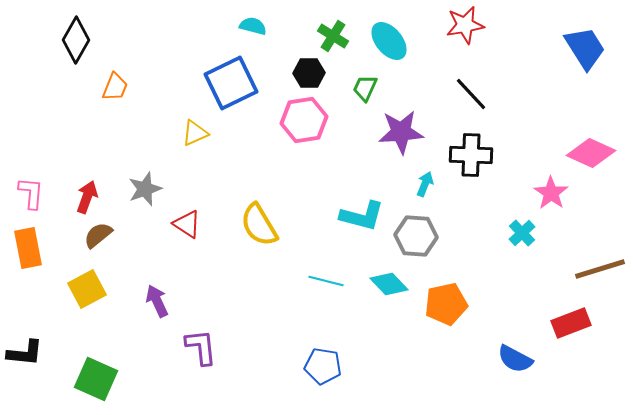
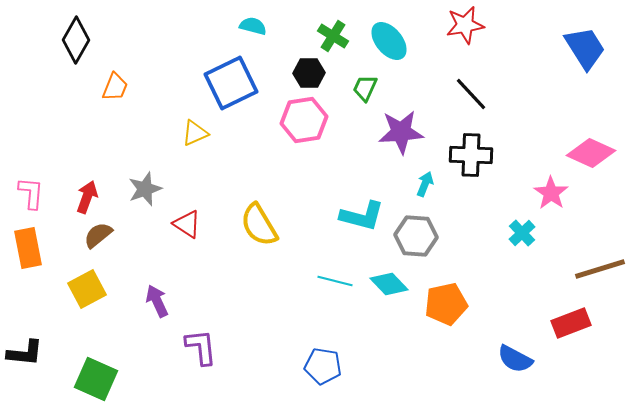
cyan line: moved 9 px right
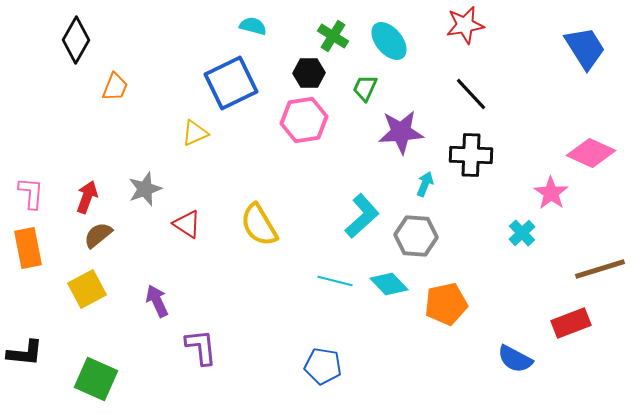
cyan L-shape: rotated 57 degrees counterclockwise
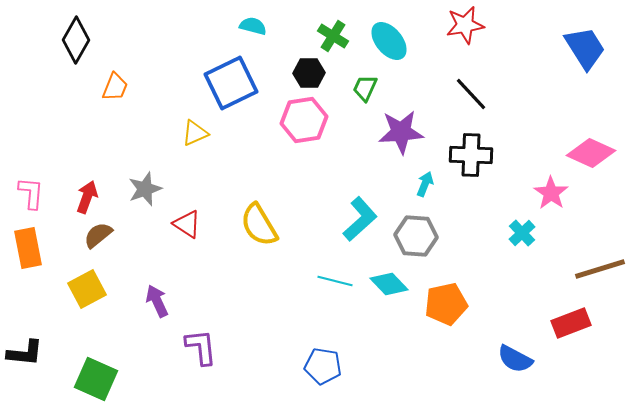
cyan L-shape: moved 2 px left, 3 px down
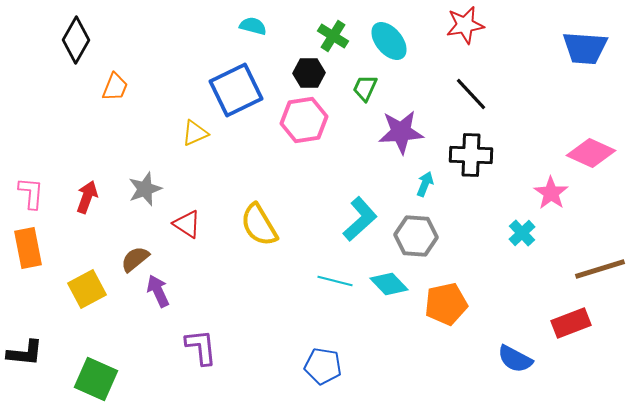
blue trapezoid: rotated 126 degrees clockwise
blue square: moved 5 px right, 7 px down
brown semicircle: moved 37 px right, 24 px down
purple arrow: moved 1 px right, 10 px up
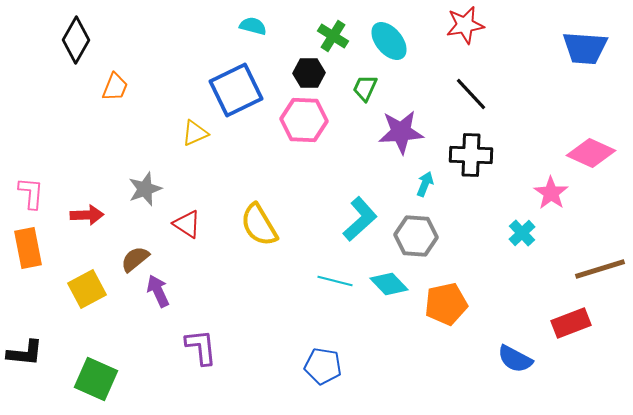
pink hexagon: rotated 12 degrees clockwise
red arrow: moved 18 px down; rotated 68 degrees clockwise
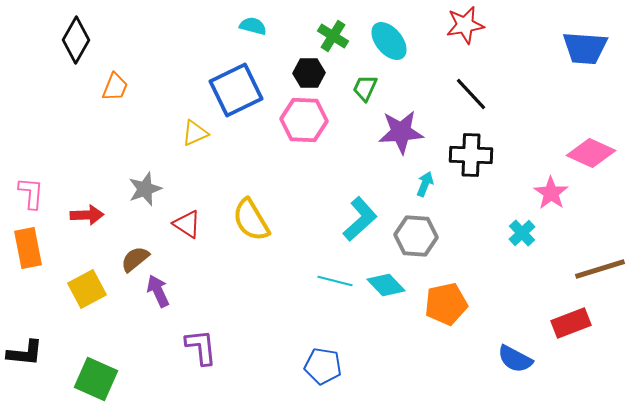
yellow semicircle: moved 8 px left, 5 px up
cyan diamond: moved 3 px left, 1 px down
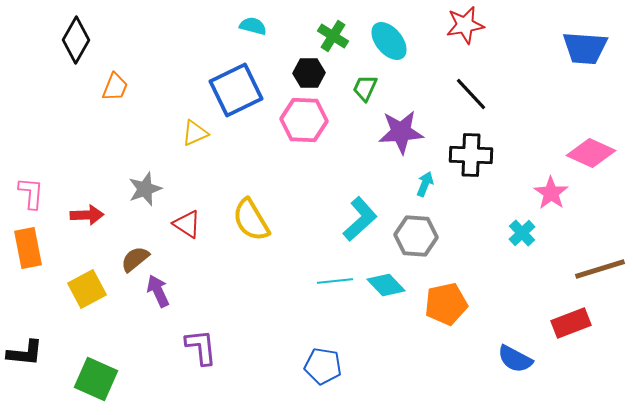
cyan line: rotated 20 degrees counterclockwise
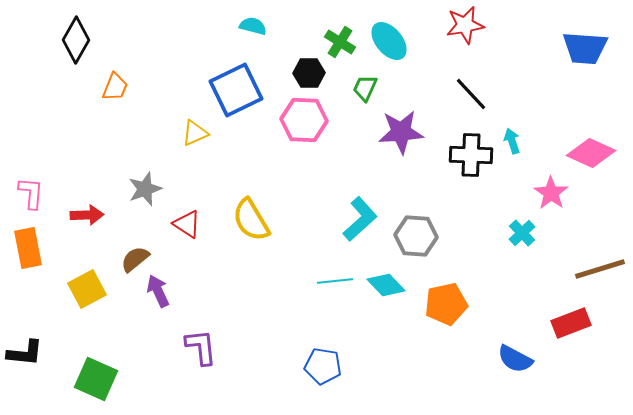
green cross: moved 7 px right, 6 px down
cyan arrow: moved 87 px right, 43 px up; rotated 40 degrees counterclockwise
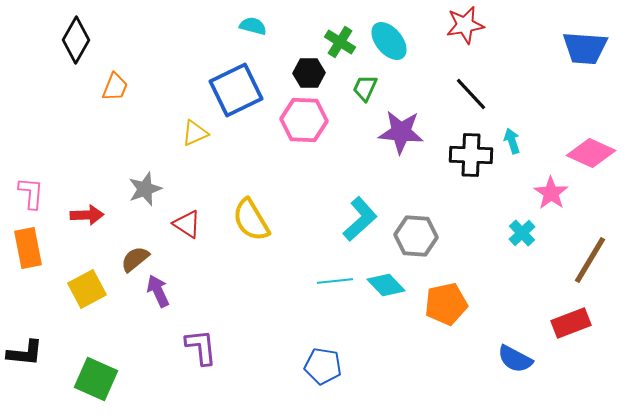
purple star: rotated 9 degrees clockwise
brown line: moved 10 px left, 9 px up; rotated 42 degrees counterclockwise
